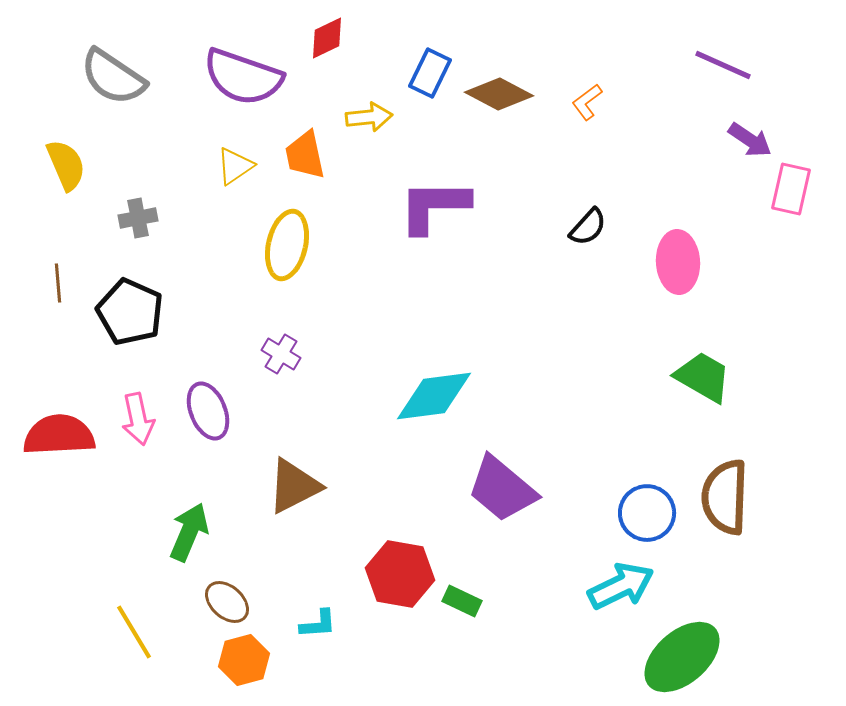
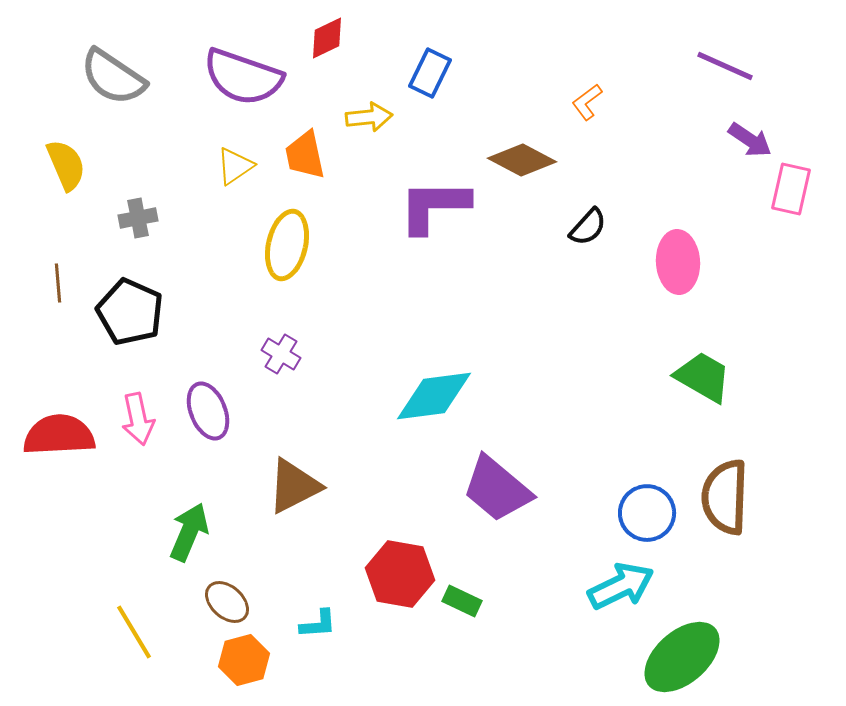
purple line: moved 2 px right, 1 px down
brown diamond: moved 23 px right, 66 px down
purple trapezoid: moved 5 px left
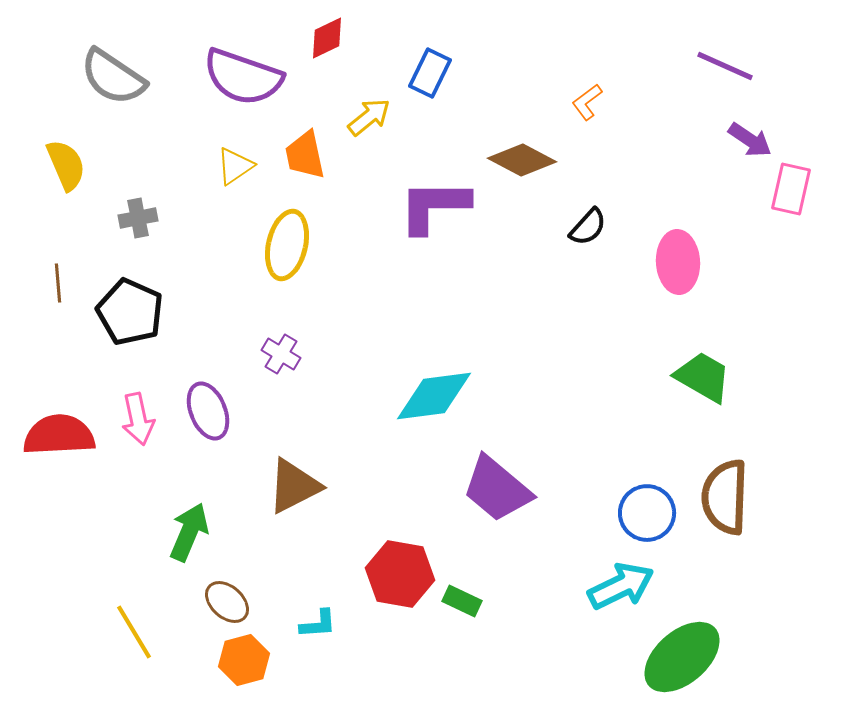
yellow arrow: rotated 33 degrees counterclockwise
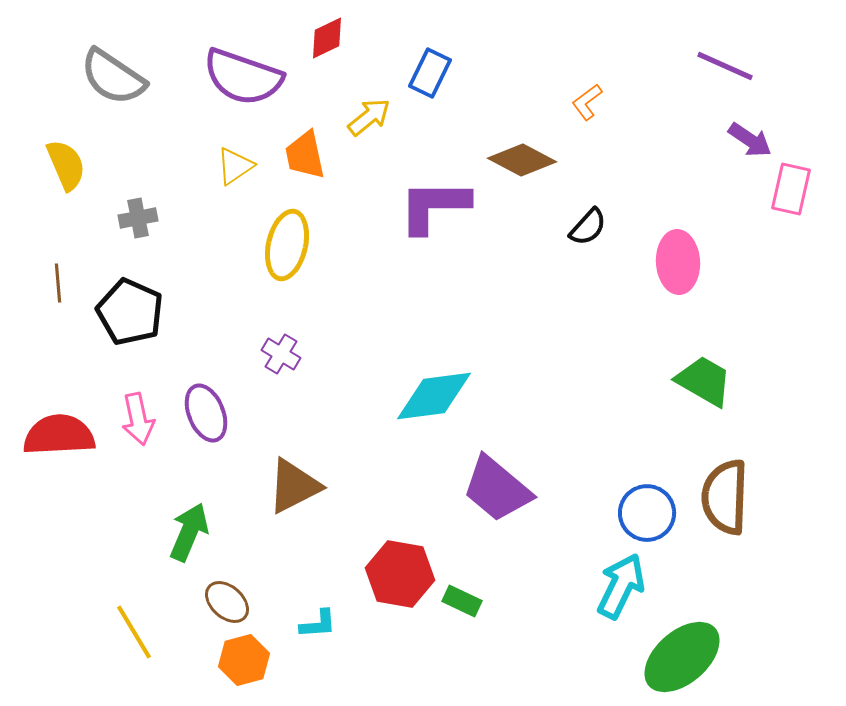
green trapezoid: moved 1 px right, 4 px down
purple ellipse: moved 2 px left, 2 px down
cyan arrow: rotated 38 degrees counterclockwise
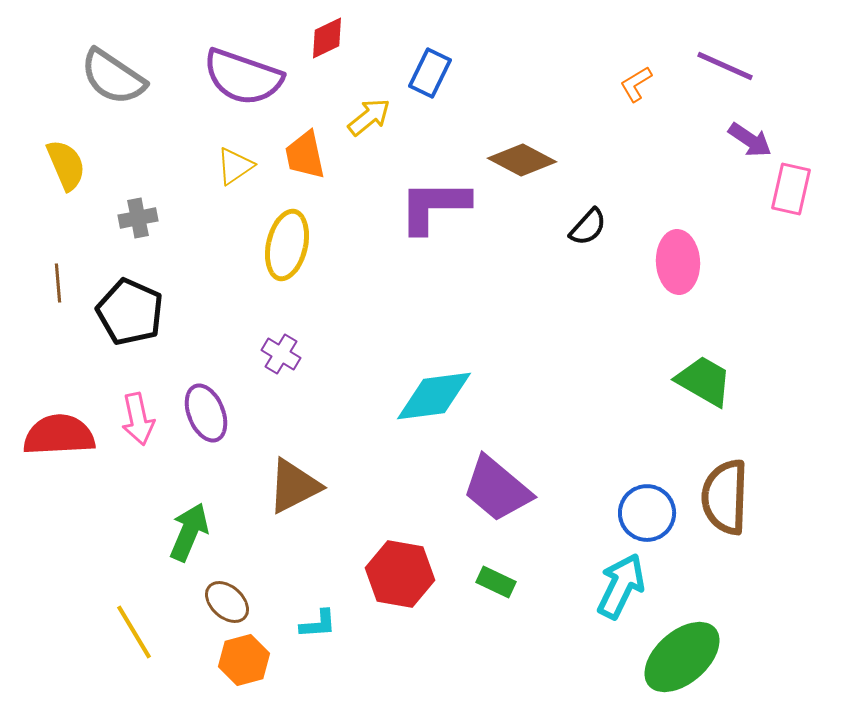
orange L-shape: moved 49 px right, 18 px up; rotated 6 degrees clockwise
green rectangle: moved 34 px right, 19 px up
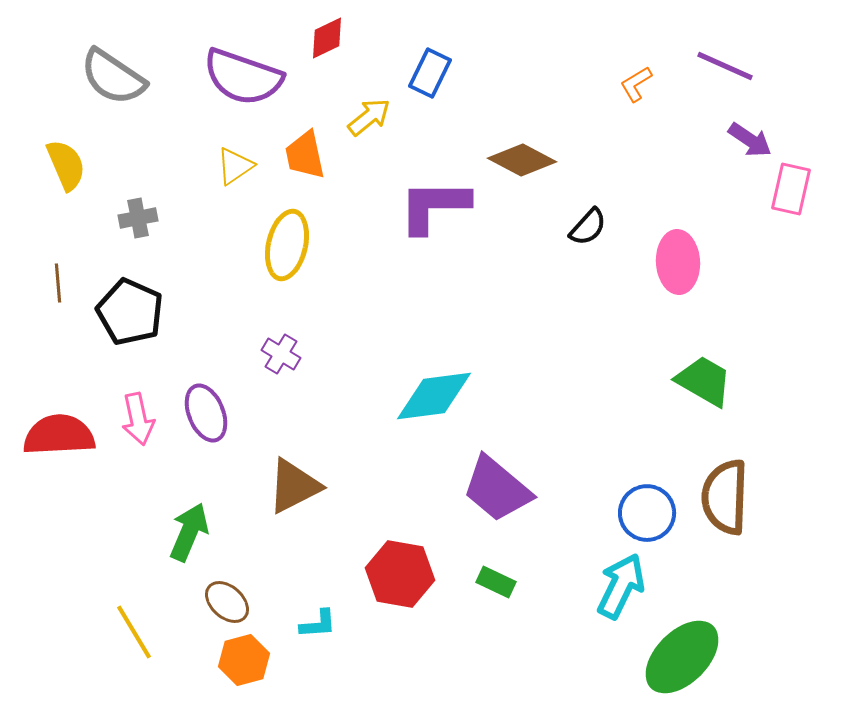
green ellipse: rotated 4 degrees counterclockwise
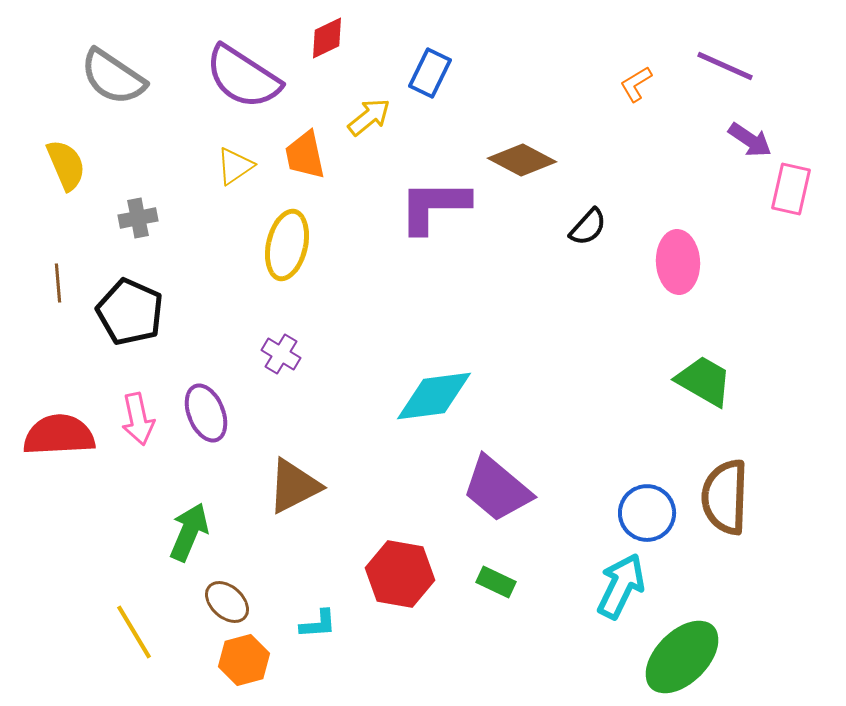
purple semicircle: rotated 14 degrees clockwise
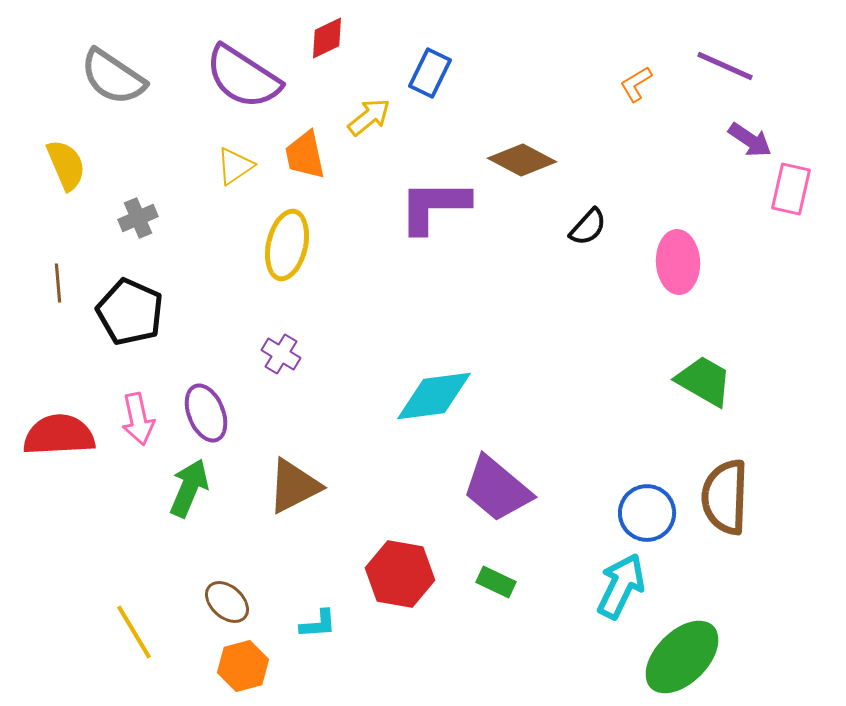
gray cross: rotated 12 degrees counterclockwise
green arrow: moved 44 px up
orange hexagon: moved 1 px left, 6 px down
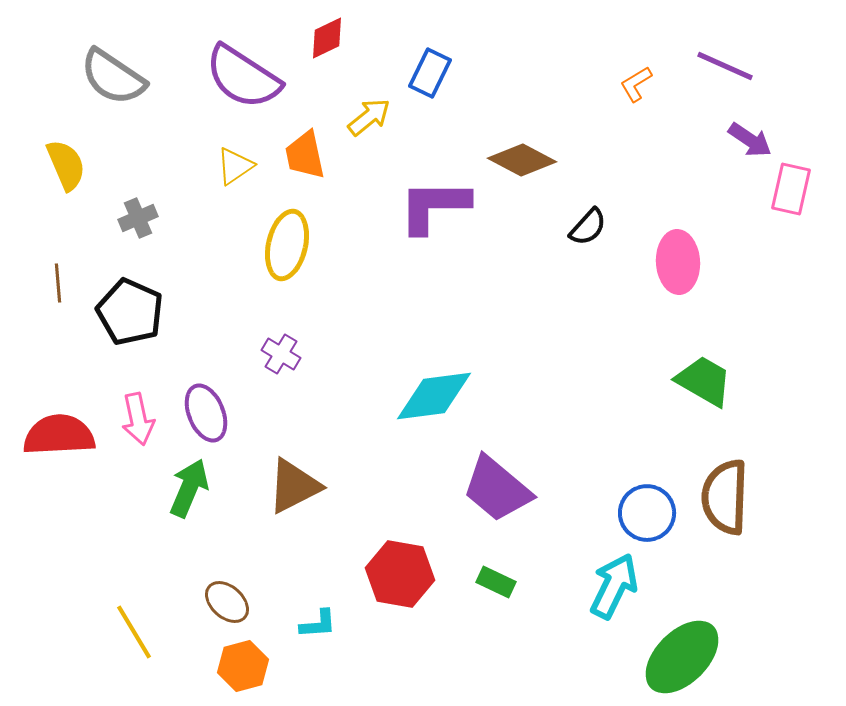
cyan arrow: moved 7 px left
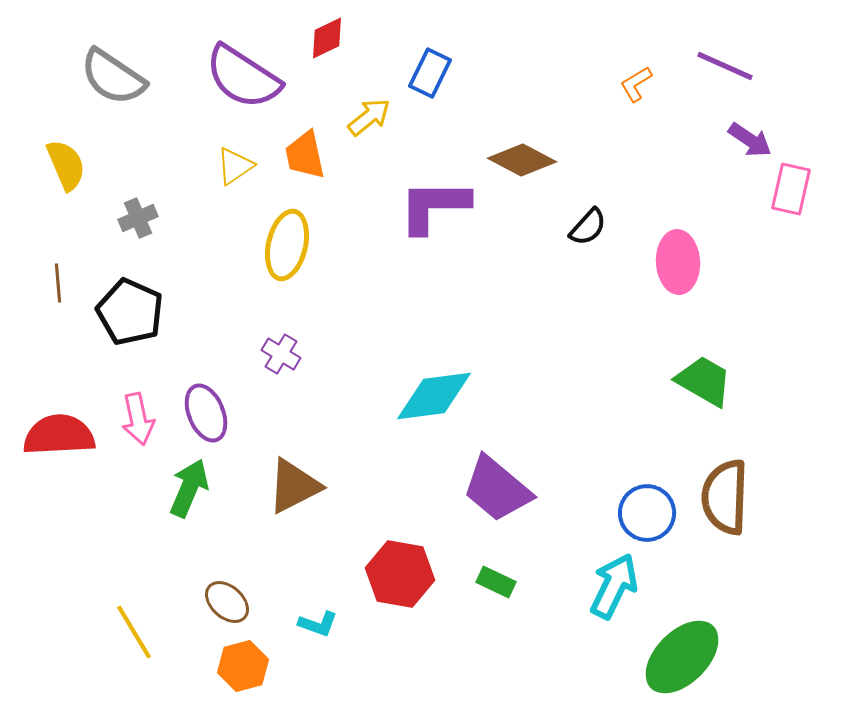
cyan L-shape: rotated 24 degrees clockwise
